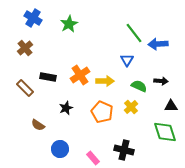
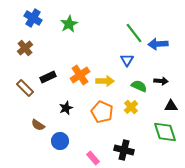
black rectangle: rotated 35 degrees counterclockwise
blue circle: moved 8 px up
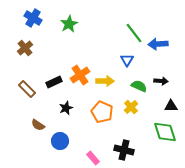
black rectangle: moved 6 px right, 5 px down
brown rectangle: moved 2 px right, 1 px down
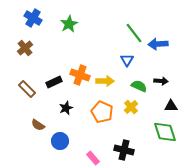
orange cross: rotated 36 degrees counterclockwise
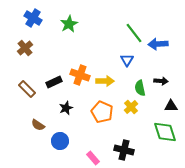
green semicircle: moved 1 px right, 2 px down; rotated 126 degrees counterclockwise
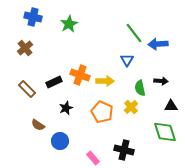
blue cross: moved 1 px up; rotated 18 degrees counterclockwise
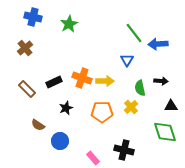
orange cross: moved 2 px right, 3 px down
orange pentagon: rotated 25 degrees counterclockwise
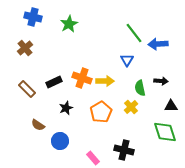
orange pentagon: moved 1 px left; rotated 30 degrees counterclockwise
